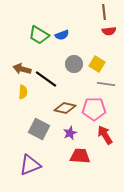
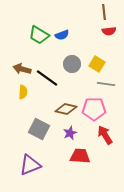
gray circle: moved 2 px left
black line: moved 1 px right, 1 px up
brown diamond: moved 1 px right, 1 px down
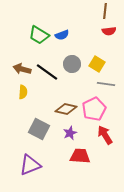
brown line: moved 1 px right, 1 px up; rotated 14 degrees clockwise
black line: moved 6 px up
pink pentagon: rotated 25 degrees counterclockwise
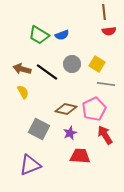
brown line: moved 1 px left, 1 px down; rotated 14 degrees counterclockwise
yellow semicircle: rotated 32 degrees counterclockwise
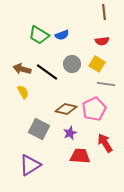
red semicircle: moved 7 px left, 10 px down
red arrow: moved 8 px down
purple triangle: rotated 10 degrees counterclockwise
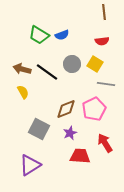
yellow square: moved 2 px left
brown diamond: rotated 35 degrees counterclockwise
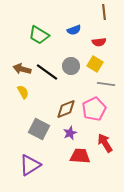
blue semicircle: moved 12 px right, 5 px up
red semicircle: moved 3 px left, 1 px down
gray circle: moved 1 px left, 2 px down
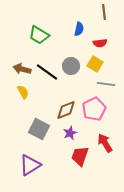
blue semicircle: moved 5 px right, 1 px up; rotated 56 degrees counterclockwise
red semicircle: moved 1 px right, 1 px down
brown diamond: moved 1 px down
red trapezoid: rotated 75 degrees counterclockwise
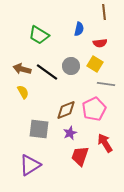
gray square: rotated 20 degrees counterclockwise
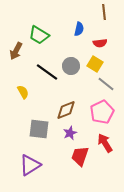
brown arrow: moved 6 px left, 18 px up; rotated 78 degrees counterclockwise
gray line: rotated 30 degrees clockwise
pink pentagon: moved 8 px right, 3 px down
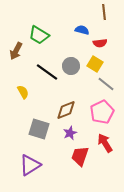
blue semicircle: moved 3 px right, 1 px down; rotated 88 degrees counterclockwise
gray square: rotated 10 degrees clockwise
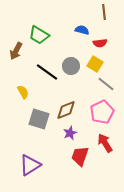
gray square: moved 10 px up
